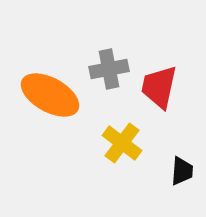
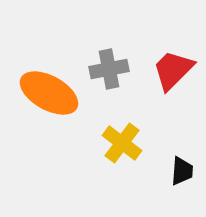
red trapezoid: moved 14 px right, 17 px up; rotated 33 degrees clockwise
orange ellipse: moved 1 px left, 2 px up
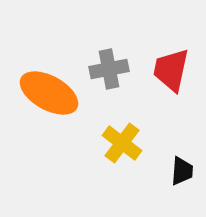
red trapezoid: moved 2 px left; rotated 33 degrees counterclockwise
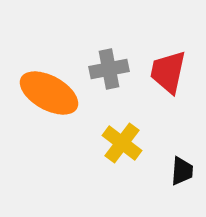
red trapezoid: moved 3 px left, 2 px down
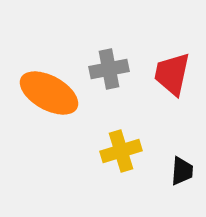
red trapezoid: moved 4 px right, 2 px down
yellow cross: moved 1 px left, 8 px down; rotated 36 degrees clockwise
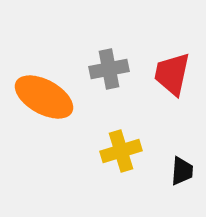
orange ellipse: moved 5 px left, 4 px down
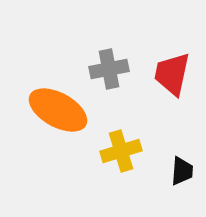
orange ellipse: moved 14 px right, 13 px down
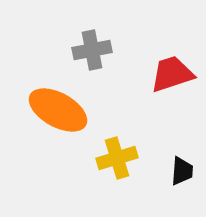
gray cross: moved 17 px left, 19 px up
red trapezoid: rotated 60 degrees clockwise
yellow cross: moved 4 px left, 7 px down
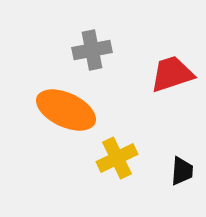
orange ellipse: moved 8 px right; rotated 4 degrees counterclockwise
yellow cross: rotated 9 degrees counterclockwise
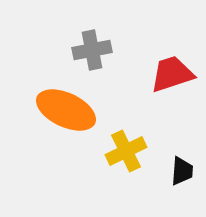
yellow cross: moved 9 px right, 7 px up
